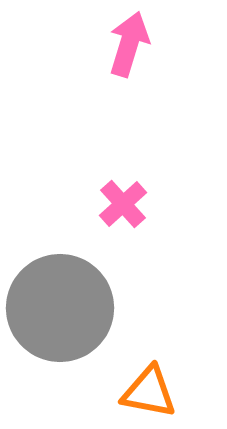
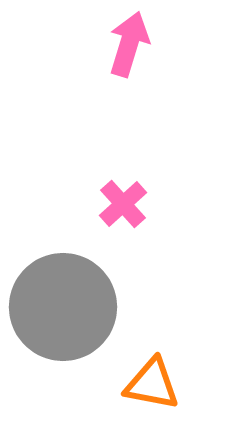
gray circle: moved 3 px right, 1 px up
orange triangle: moved 3 px right, 8 px up
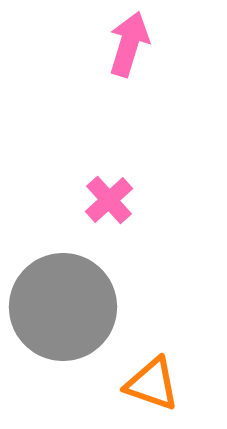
pink cross: moved 14 px left, 4 px up
orange triangle: rotated 8 degrees clockwise
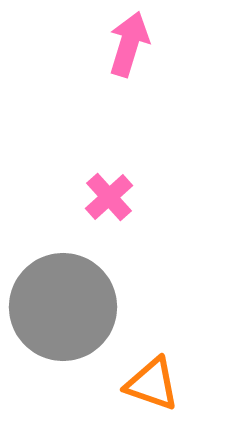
pink cross: moved 3 px up
